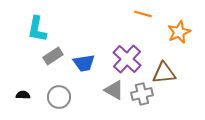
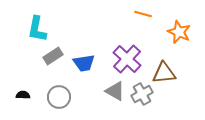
orange star: rotated 25 degrees counterclockwise
gray triangle: moved 1 px right, 1 px down
gray cross: rotated 15 degrees counterclockwise
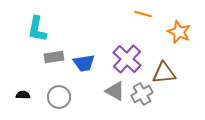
gray rectangle: moved 1 px right, 1 px down; rotated 24 degrees clockwise
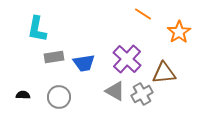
orange line: rotated 18 degrees clockwise
orange star: rotated 15 degrees clockwise
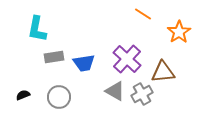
brown triangle: moved 1 px left, 1 px up
black semicircle: rotated 24 degrees counterclockwise
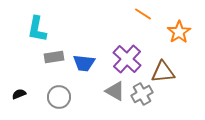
blue trapezoid: rotated 15 degrees clockwise
black semicircle: moved 4 px left, 1 px up
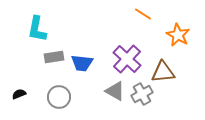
orange star: moved 1 px left, 3 px down; rotated 10 degrees counterclockwise
blue trapezoid: moved 2 px left
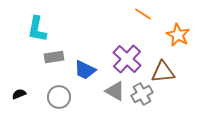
blue trapezoid: moved 3 px right, 7 px down; rotated 20 degrees clockwise
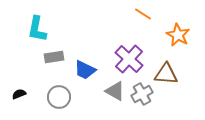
purple cross: moved 2 px right
brown triangle: moved 3 px right, 2 px down; rotated 10 degrees clockwise
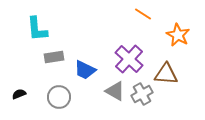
cyan L-shape: rotated 16 degrees counterclockwise
